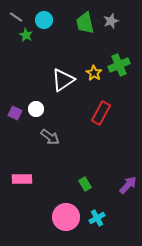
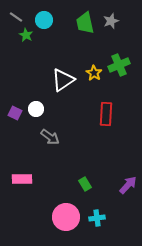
red rectangle: moved 5 px right, 1 px down; rotated 25 degrees counterclockwise
cyan cross: rotated 21 degrees clockwise
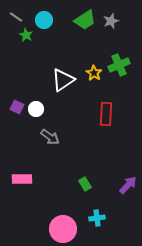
green trapezoid: moved 3 px up; rotated 110 degrees counterclockwise
purple square: moved 2 px right, 6 px up
pink circle: moved 3 px left, 12 px down
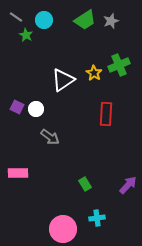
pink rectangle: moved 4 px left, 6 px up
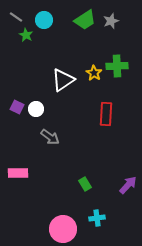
green cross: moved 2 px left, 1 px down; rotated 20 degrees clockwise
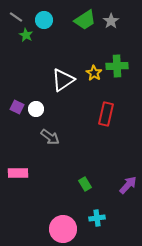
gray star: rotated 14 degrees counterclockwise
red rectangle: rotated 10 degrees clockwise
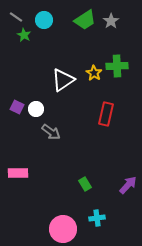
green star: moved 2 px left
gray arrow: moved 1 px right, 5 px up
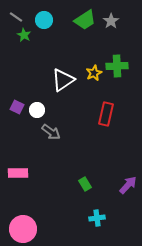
yellow star: rotated 14 degrees clockwise
white circle: moved 1 px right, 1 px down
pink circle: moved 40 px left
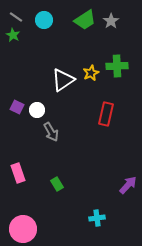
green star: moved 11 px left
yellow star: moved 3 px left
gray arrow: rotated 24 degrees clockwise
pink rectangle: rotated 72 degrees clockwise
green rectangle: moved 28 px left
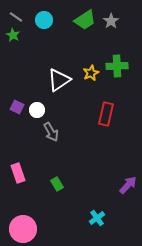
white triangle: moved 4 px left
cyan cross: rotated 28 degrees counterclockwise
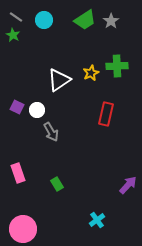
cyan cross: moved 2 px down
